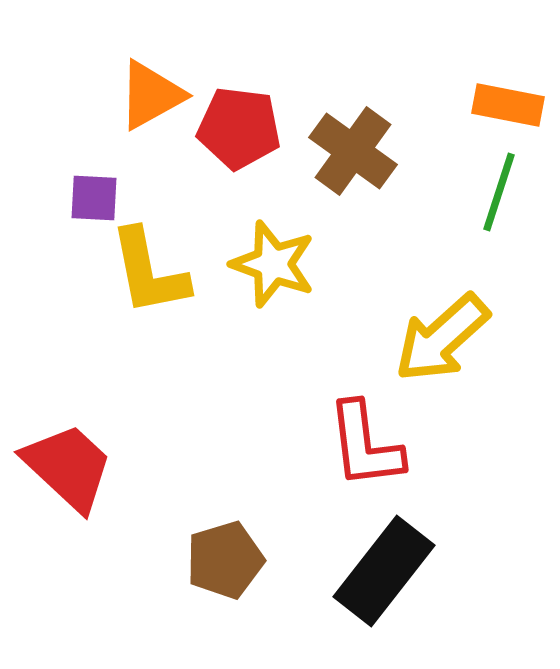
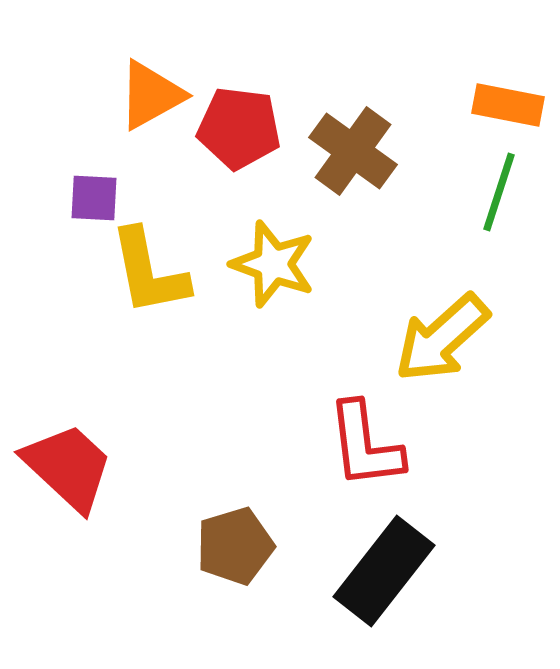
brown pentagon: moved 10 px right, 14 px up
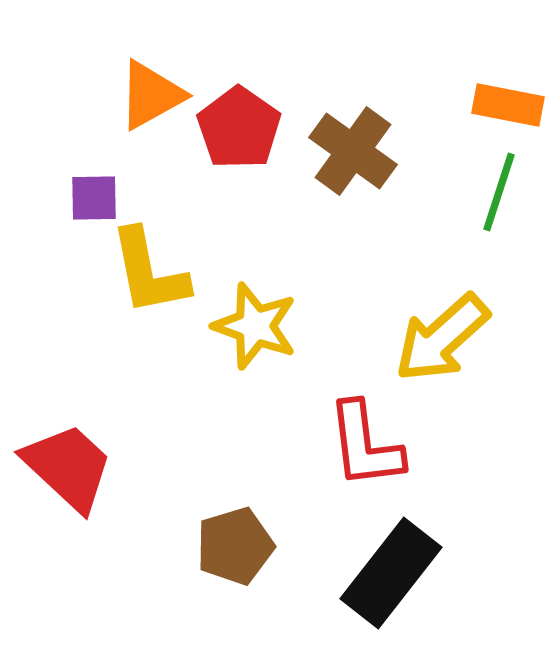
red pentagon: rotated 28 degrees clockwise
purple square: rotated 4 degrees counterclockwise
yellow star: moved 18 px left, 62 px down
black rectangle: moved 7 px right, 2 px down
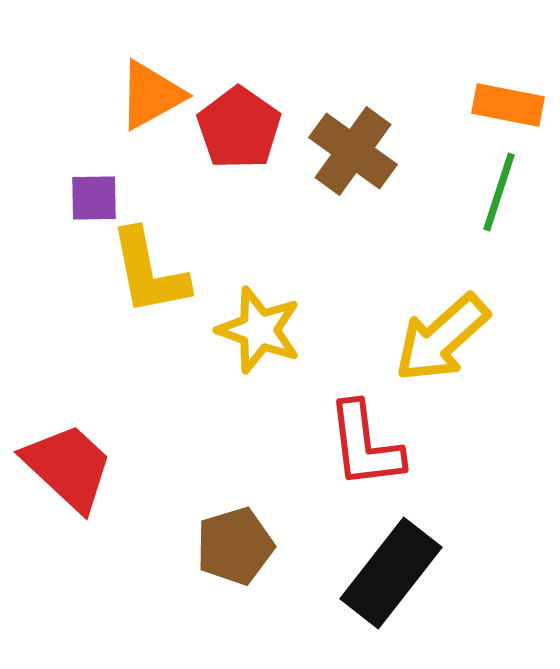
yellow star: moved 4 px right, 4 px down
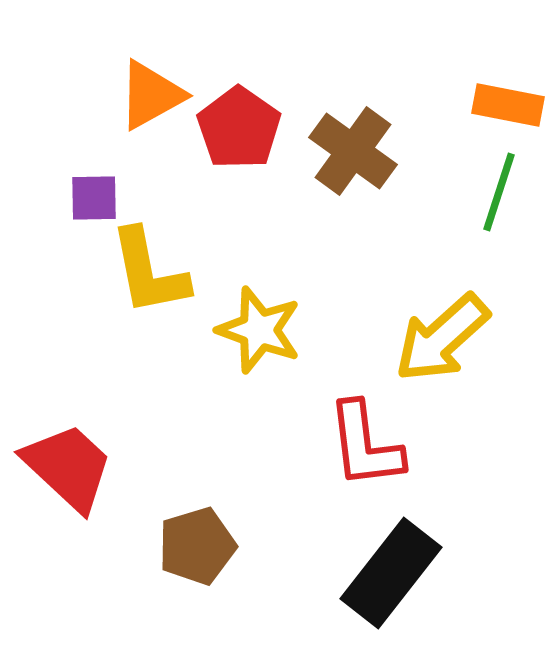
brown pentagon: moved 38 px left
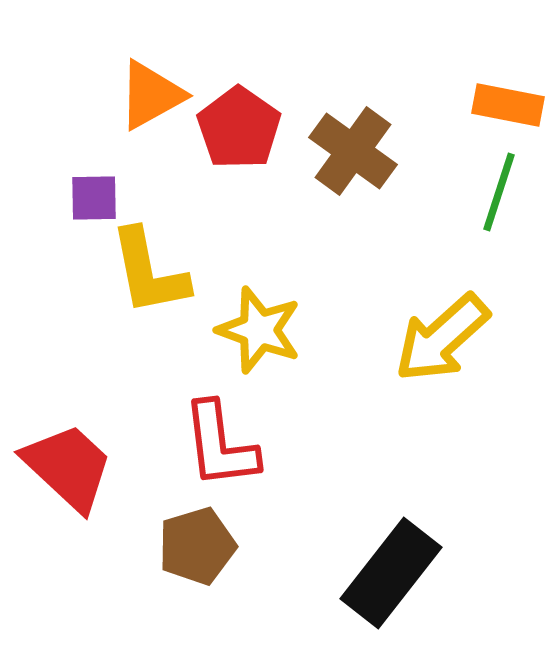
red L-shape: moved 145 px left
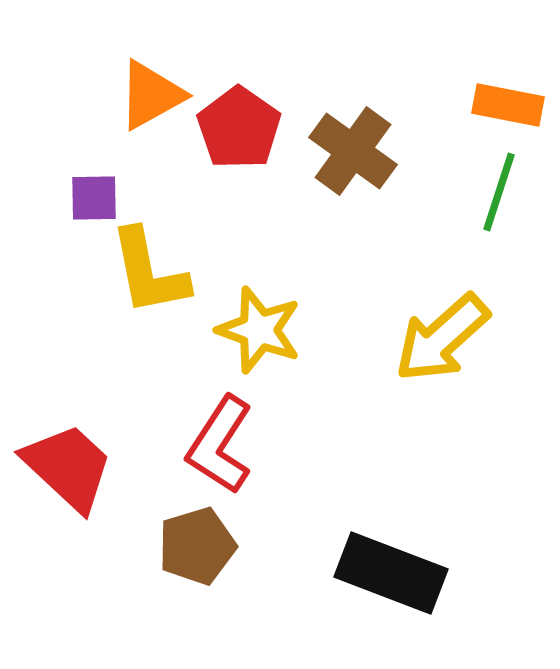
red L-shape: rotated 40 degrees clockwise
black rectangle: rotated 73 degrees clockwise
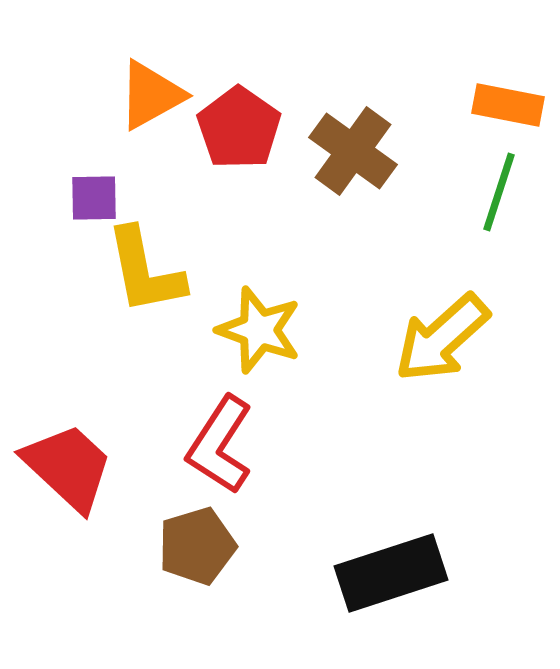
yellow L-shape: moved 4 px left, 1 px up
black rectangle: rotated 39 degrees counterclockwise
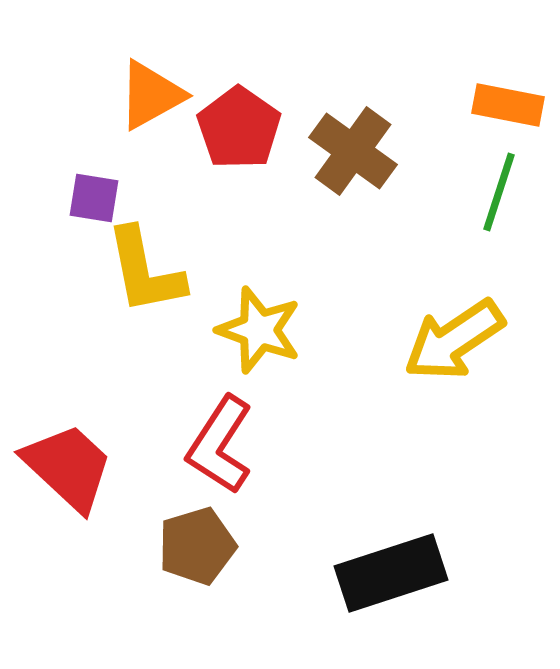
purple square: rotated 10 degrees clockwise
yellow arrow: moved 12 px right, 2 px down; rotated 8 degrees clockwise
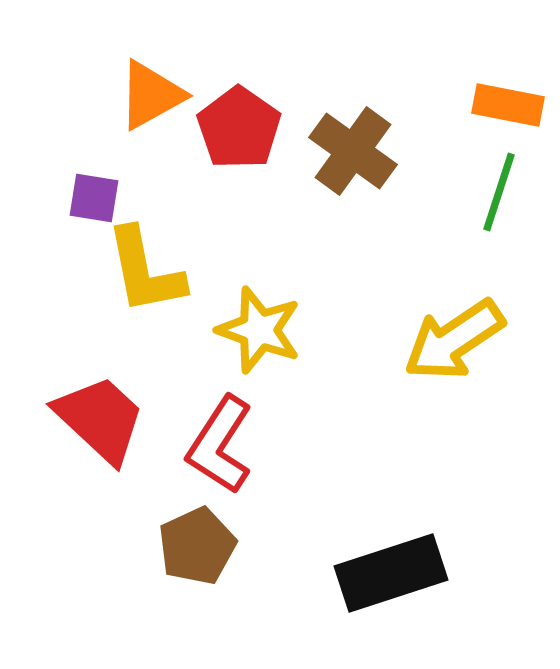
red trapezoid: moved 32 px right, 48 px up
brown pentagon: rotated 8 degrees counterclockwise
